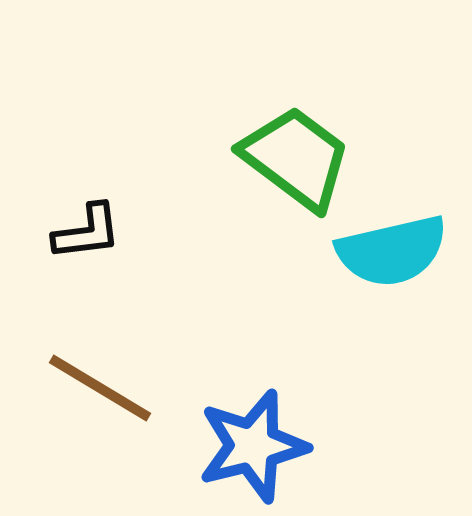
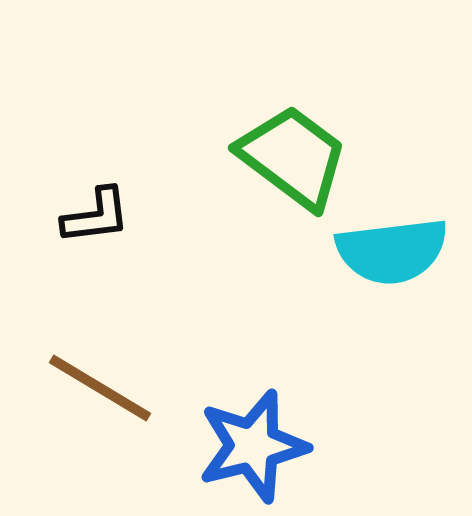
green trapezoid: moved 3 px left, 1 px up
black L-shape: moved 9 px right, 16 px up
cyan semicircle: rotated 6 degrees clockwise
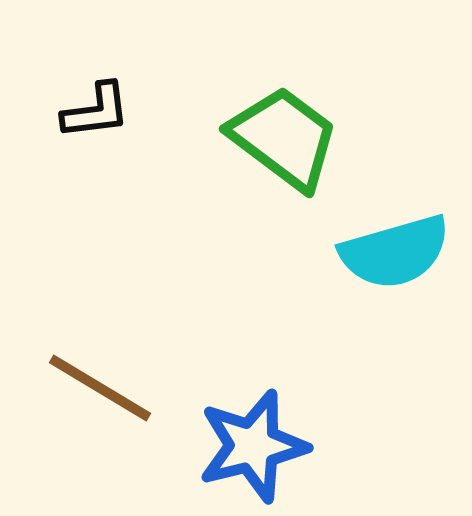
green trapezoid: moved 9 px left, 19 px up
black L-shape: moved 105 px up
cyan semicircle: moved 3 px right, 1 px down; rotated 9 degrees counterclockwise
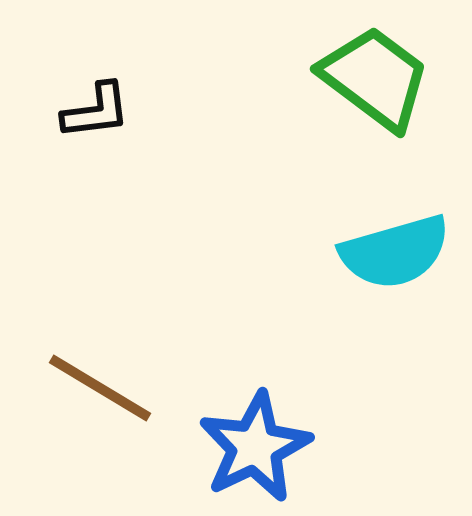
green trapezoid: moved 91 px right, 60 px up
blue star: moved 2 px right, 1 px down; rotated 12 degrees counterclockwise
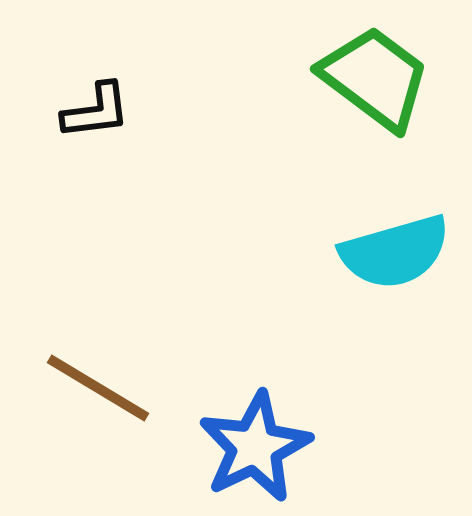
brown line: moved 2 px left
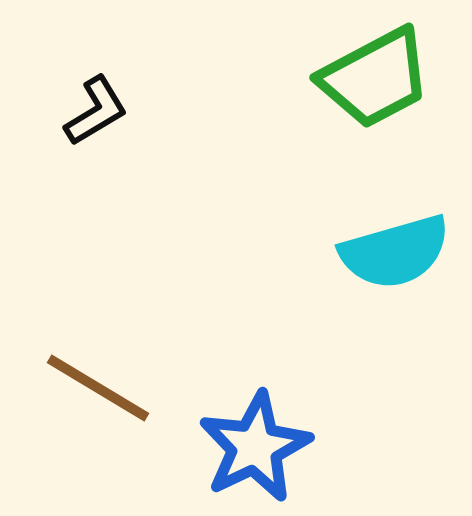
green trapezoid: rotated 115 degrees clockwise
black L-shape: rotated 24 degrees counterclockwise
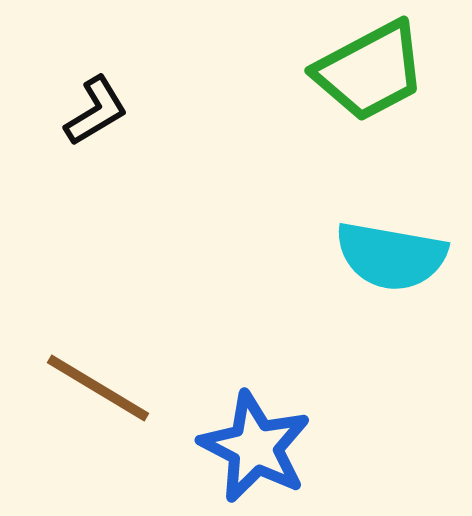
green trapezoid: moved 5 px left, 7 px up
cyan semicircle: moved 4 px left, 4 px down; rotated 26 degrees clockwise
blue star: rotated 19 degrees counterclockwise
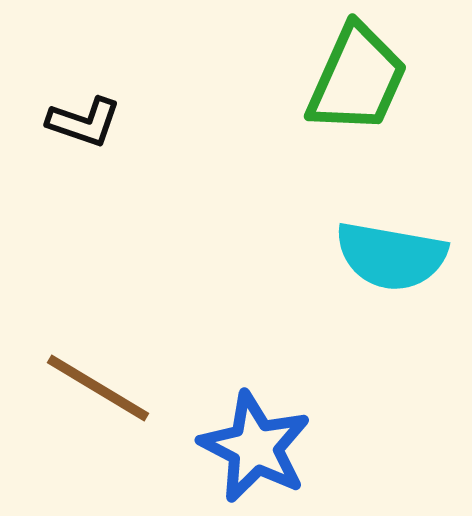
green trapezoid: moved 13 px left, 8 px down; rotated 38 degrees counterclockwise
black L-shape: moved 12 px left, 11 px down; rotated 50 degrees clockwise
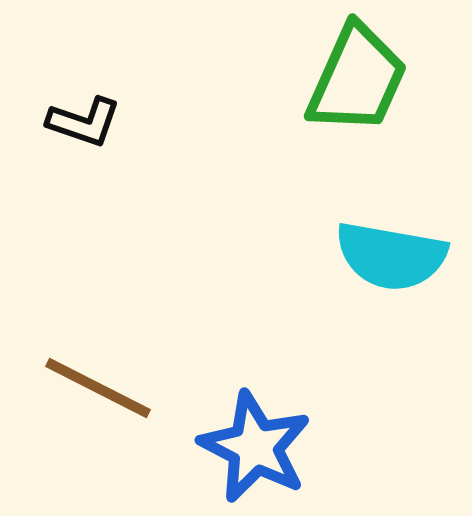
brown line: rotated 4 degrees counterclockwise
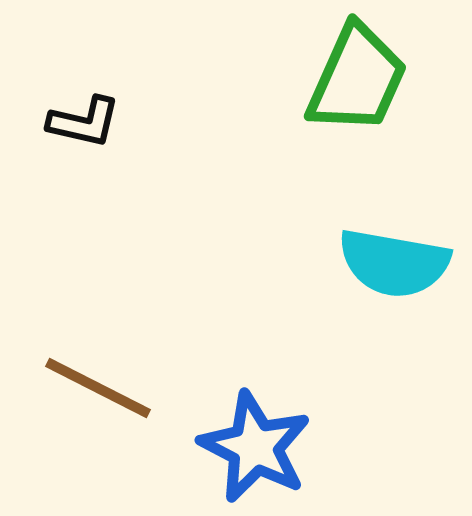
black L-shape: rotated 6 degrees counterclockwise
cyan semicircle: moved 3 px right, 7 px down
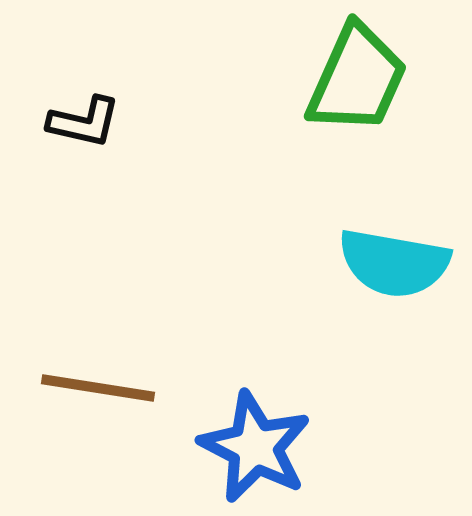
brown line: rotated 18 degrees counterclockwise
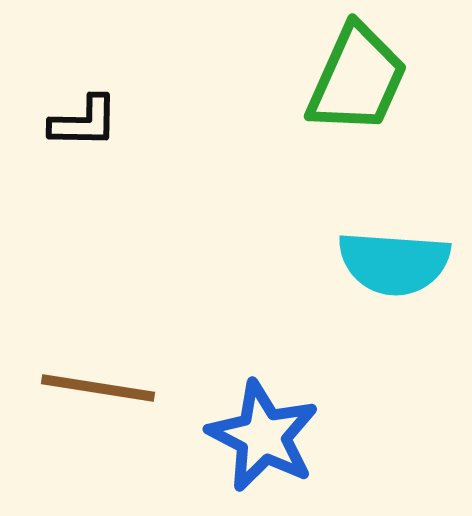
black L-shape: rotated 12 degrees counterclockwise
cyan semicircle: rotated 6 degrees counterclockwise
blue star: moved 8 px right, 11 px up
